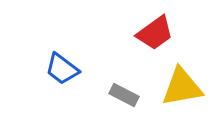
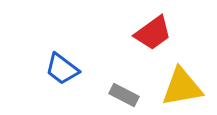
red trapezoid: moved 2 px left
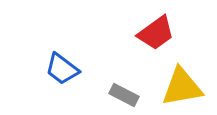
red trapezoid: moved 3 px right
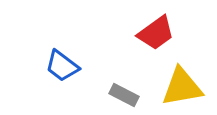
blue trapezoid: moved 3 px up
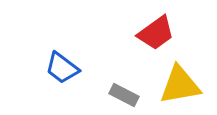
blue trapezoid: moved 2 px down
yellow triangle: moved 2 px left, 2 px up
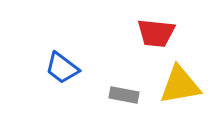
red trapezoid: rotated 42 degrees clockwise
gray rectangle: rotated 16 degrees counterclockwise
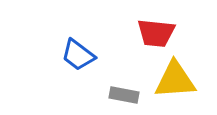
blue trapezoid: moved 16 px right, 13 px up
yellow triangle: moved 5 px left, 5 px up; rotated 6 degrees clockwise
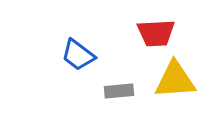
red trapezoid: rotated 9 degrees counterclockwise
gray rectangle: moved 5 px left, 4 px up; rotated 16 degrees counterclockwise
